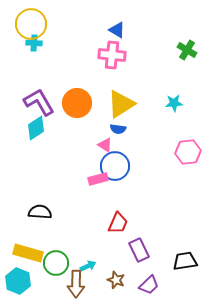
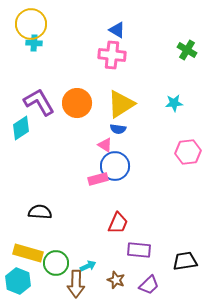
cyan diamond: moved 15 px left
purple rectangle: rotated 60 degrees counterclockwise
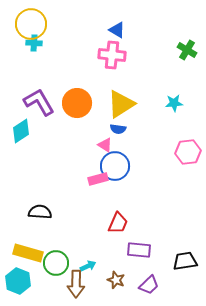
cyan diamond: moved 3 px down
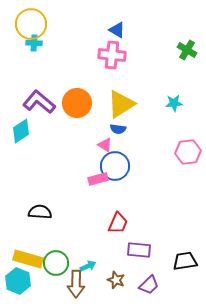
purple L-shape: rotated 20 degrees counterclockwise
yellow rectangle: moved 6 px down
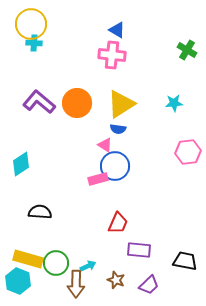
cyan diamond: moved 33 px down
black trapezoid: rotated 20 degrees clockwise
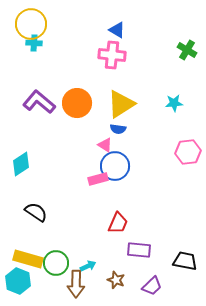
black semicircle: moved 4 px left; rotated 30 degrees clockwise
purple trapezoid: moved 3 px right, 1 px down
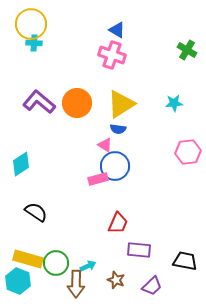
pink cross: rotated 12 degrees clockwise
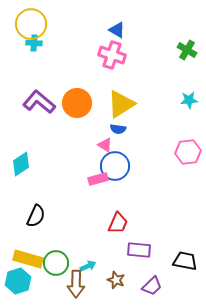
cyan star: moved 15 px right, 3 px up
black semicircle: moved 4 px down; rotated 80 degrees clockwise
cyan hexagon: rotated 20 degrees clockwise
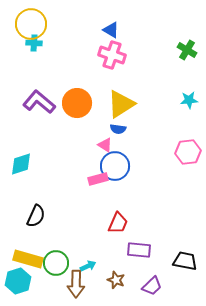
blue triangle: moved 6 px left
cyan diamond: rotated 15 degrees clockwise
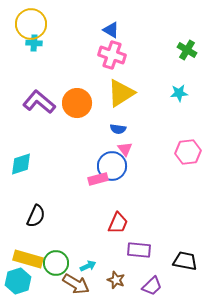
cyan star: moved 10 px left, 7 px up
yellow triangle: moved 11 px up
pink triangle: moved 20 px right, 4 px down; rotated 21 degrees clockwise
blue circle: moved 3 px left
brown arrow: rotated 60 degrees counterclockwise
